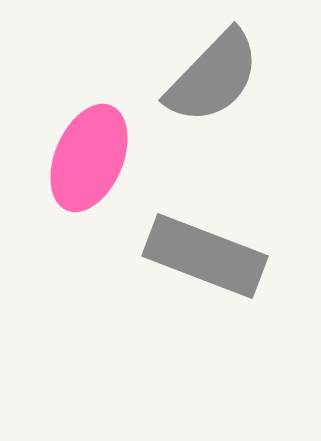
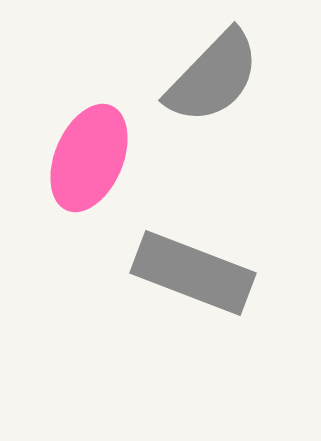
gray rectangle: moved 12 px left, 17 px down
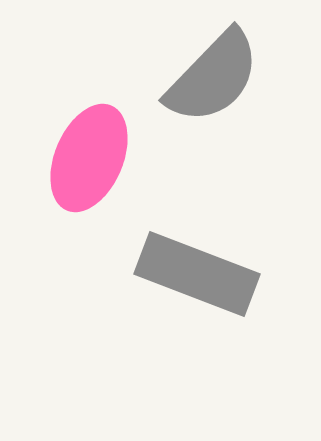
gray rectangle: moved 4 px right, 1 px down
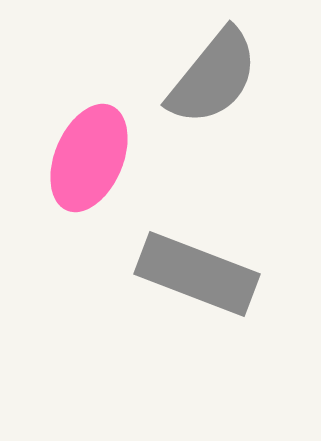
gray semicircle: rotated 5 degrees counterclockwise
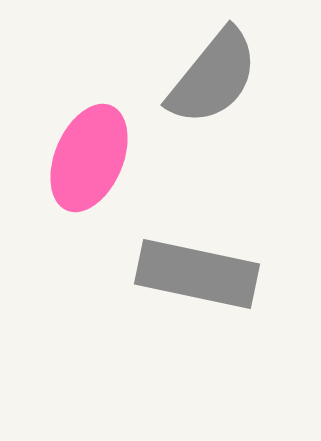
gray rectangle: rotated 9 degrees counterclockwise
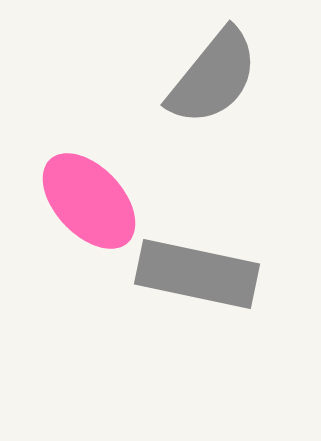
pink ellipse: moved 43 px down; rotated 66 degrees counterclockwise
